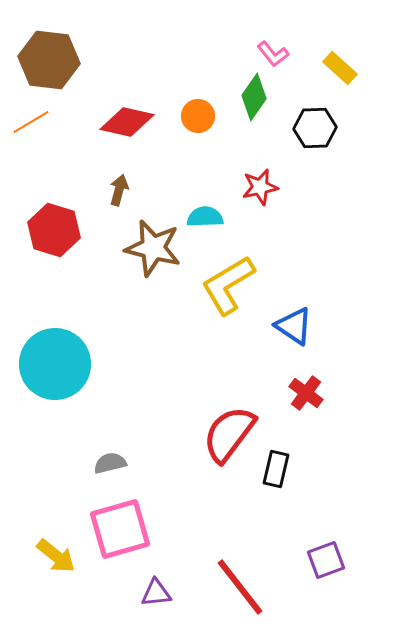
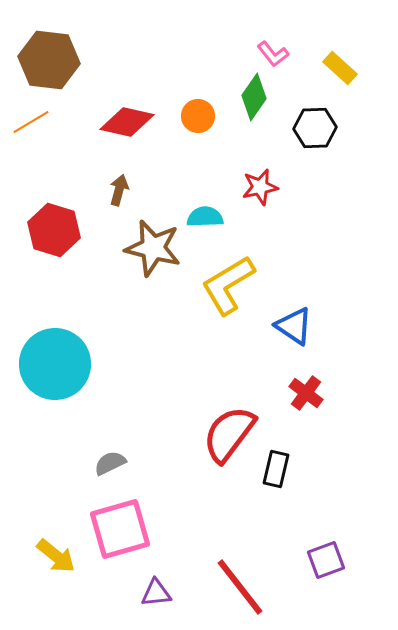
gray semicircle: rotated 12 degrees counterclockwise
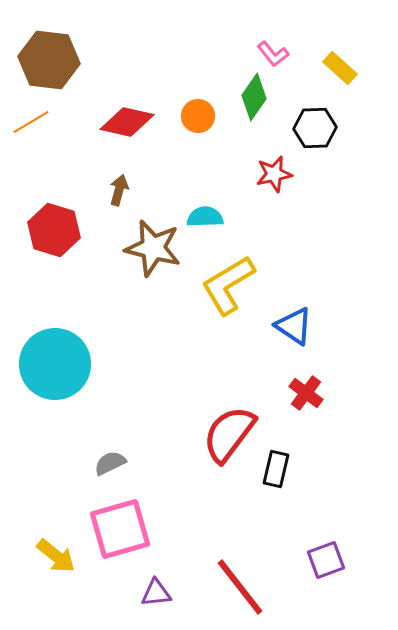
red star: moved 14 px right, 13 px up
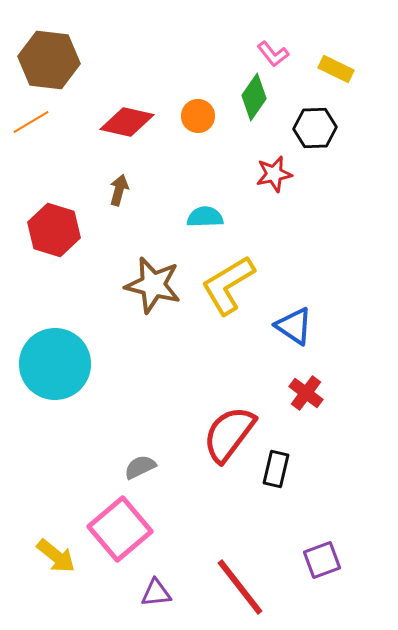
yellow rectangle: moved 4 px left, 1 px down; rotated 16 degrees counterclockwise
brown star: moved 37 px down
gray semicircle: moved 30 px right, 4 px down
pink square: rotated 24 degrees counterclockwise
purple square: moved 4 px left
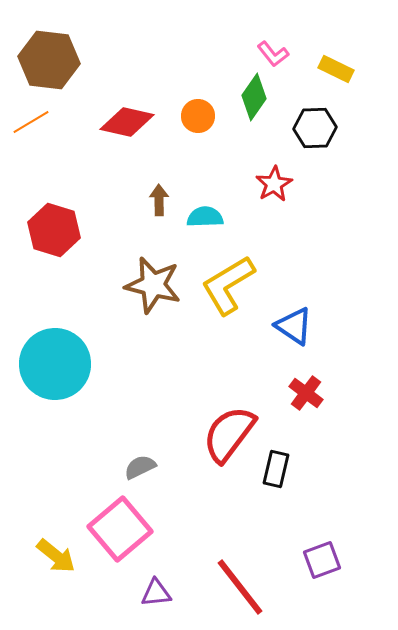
red star: moved 10 px down; rotated 18 degrees counterclockwise
brown arrow: moved 40 px right, 10 px down; rotated 16 degrees counterclockwise
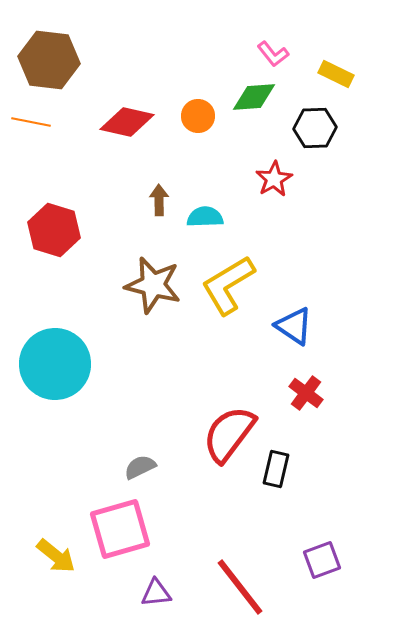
yellow rectangle: moved 5 px down
green diamond: rotated 51 degrees clockwise
orange line: rotated 42 degrees clockwise
red star: moved 5 px up
pink square: rotated 24 degrees clockwise
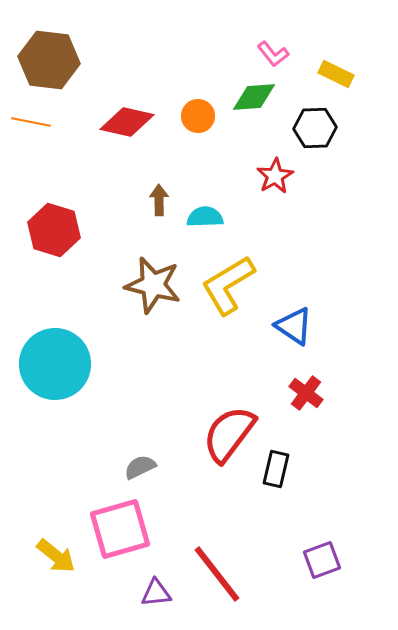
red star: moved 1 px right, 3 px up
red line: moved 23 px left, 13 px up
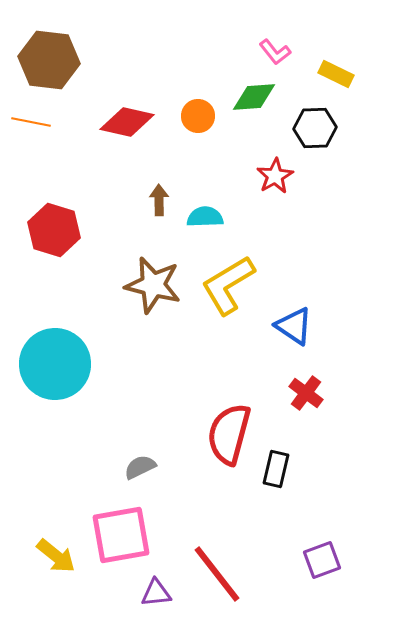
pink L-shape: moved 2 px right, 2 px up
red semicircle: rotated 22 degrees counterclockwise
pink square: moved 1 px right, 6 px down; rotated 6 degrees clockwise
